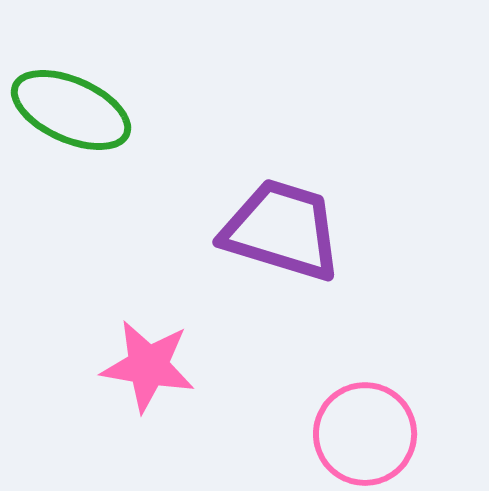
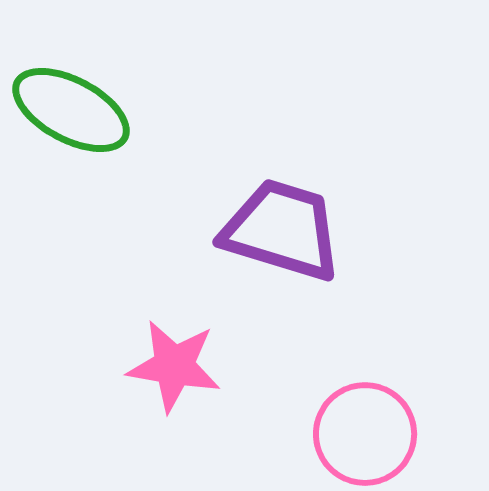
green ellipse: rotated 4 degrees clockwise
pink star: moved 26 px right
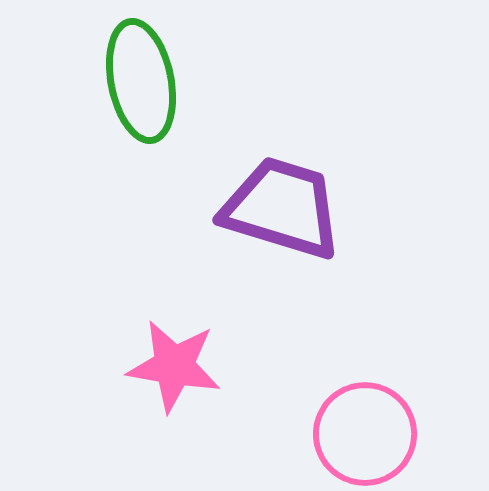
green ellipse: moved 70 px right, 29 px up; rotated 51 degrees clockwise
purple trapezoid: moved 22 px up
